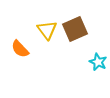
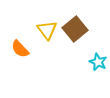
brown square: rotated 15 degrees counterclockwise
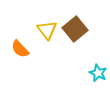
cyan star: moved 11 px down
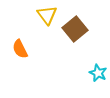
yellow triangle: moved 15 px up
orange semicircle: rotated 18 degrees clockwise
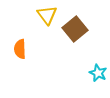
orange semicircle: rotated 24 degrees clockwise
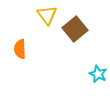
cyan star: moved 1 px down
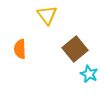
brown square: moved 20 px down
cyan star: moved 9 px left
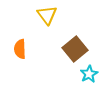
cyan star: rotated 18 degrees clockwise
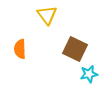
brown square: rotated 25 degrees counterclockwise
cyan star: rotated 18 degrees clockwise
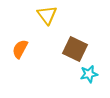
orange semicircle: rotated 30 degrees clockwise
